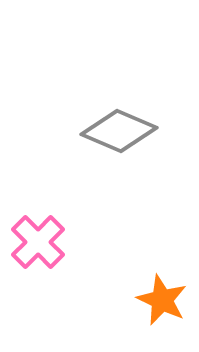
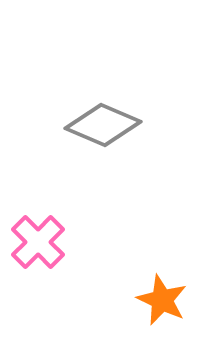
gray diamond: moved 16 px left, 6 px up
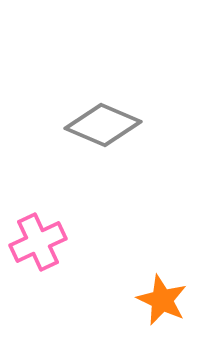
pink cross: rotated 20 degrees clockwise
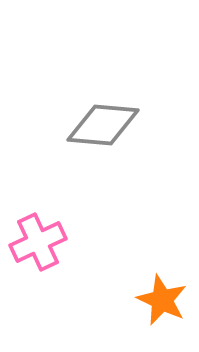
gray diamond: rotated 18 degrees counterclockwise
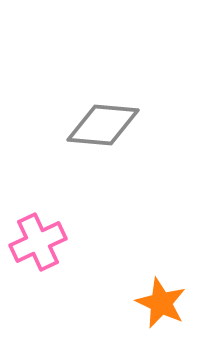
orange star: moved 1 px left, 3 px down
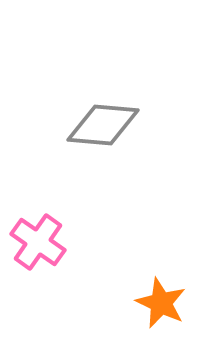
pink cross: rotated 30 degrees counterclockwise
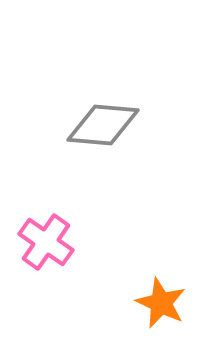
pink cross: moved 8 px right
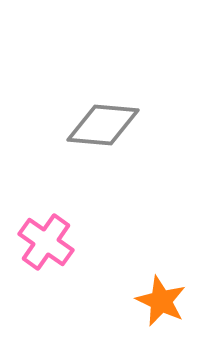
orange star: moved 2 px up
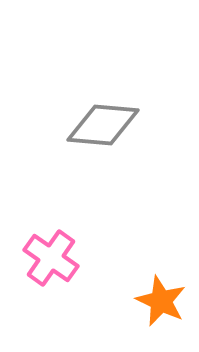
pink cross: moved 5 px right, 16 px down
